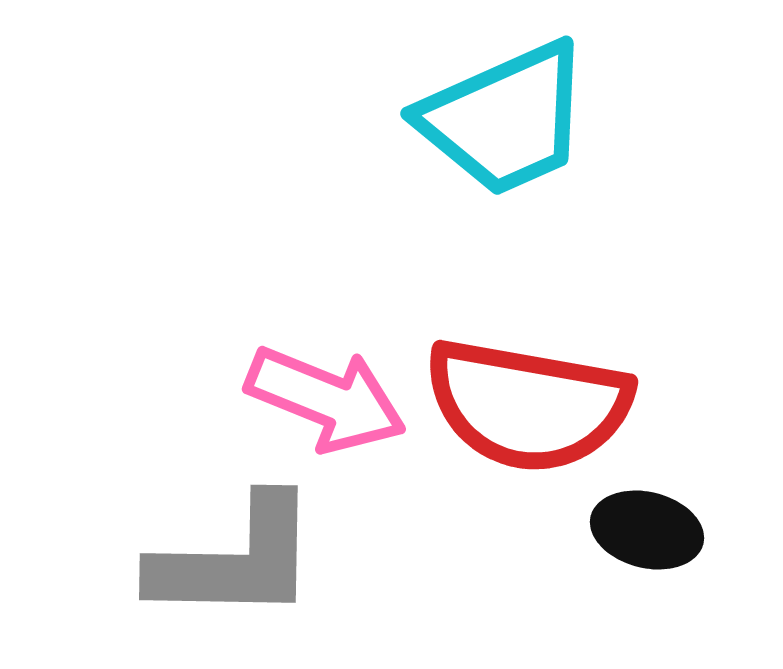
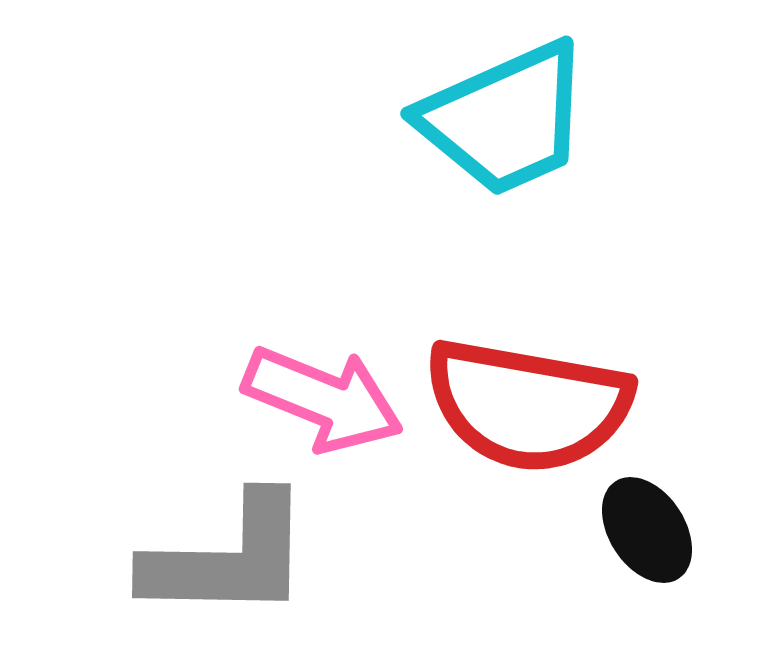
pink arrow: moved 3 px left
black ellipse: rotated 43 degrees clockwise
gray L-shape: moved 7 px left, 2 px up
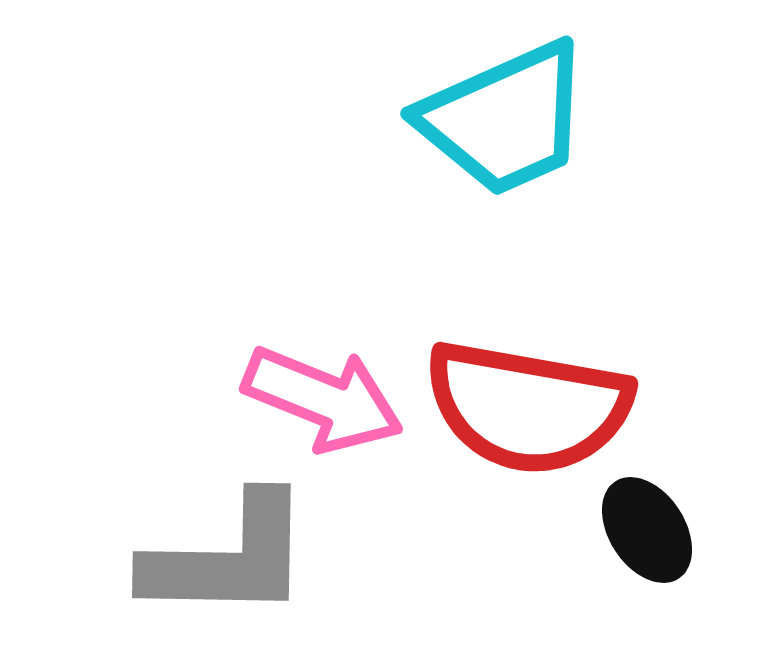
red semicircle: moved 2 px down
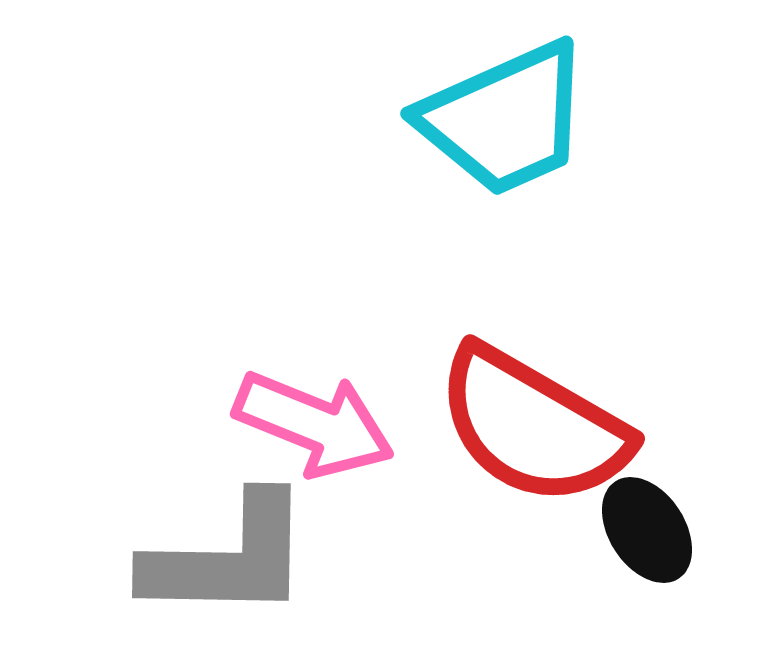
pink arrow: moved 9 px left, 25 px down
red semicircle: moved 5 px right, 19 px down; rotated 20 degrees clockwise
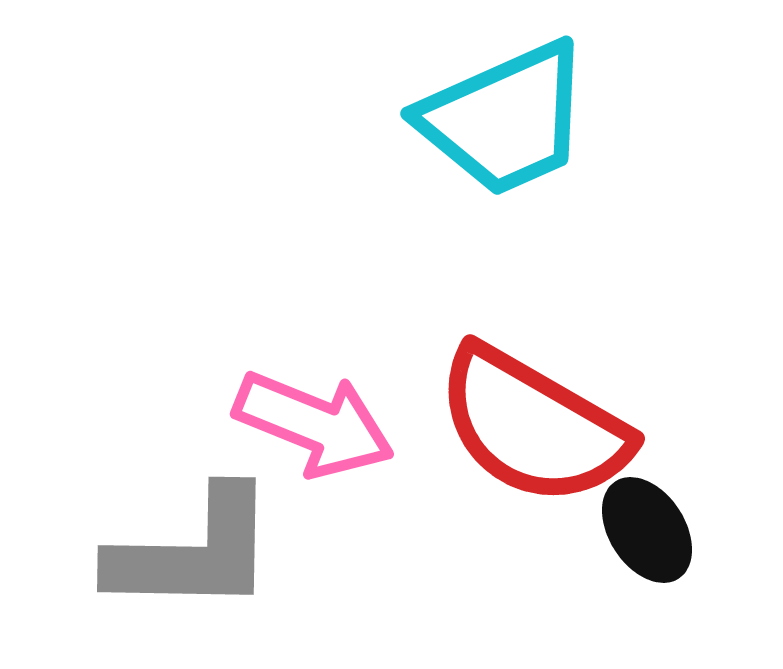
gray L-shape: moved 35 px left, 6 px up
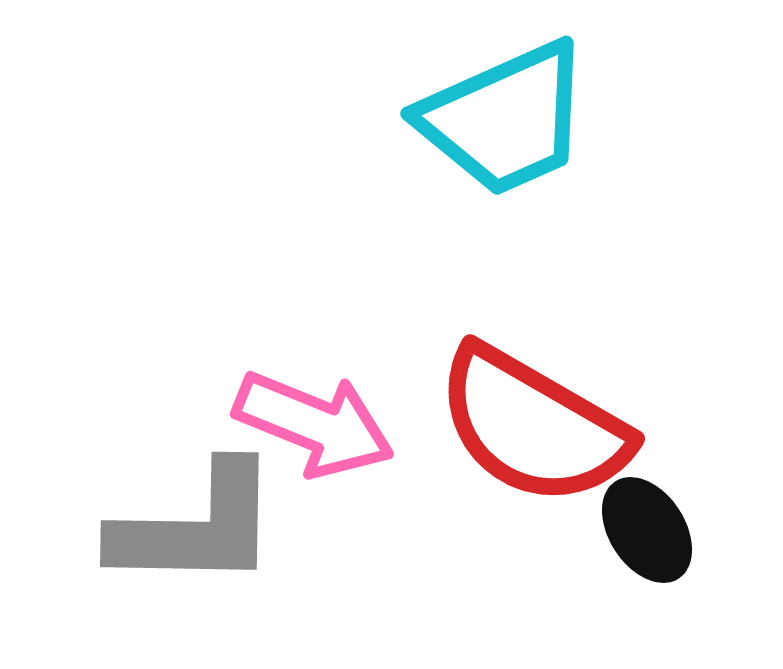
gray L-shape: moved 3 px right, 25 px up
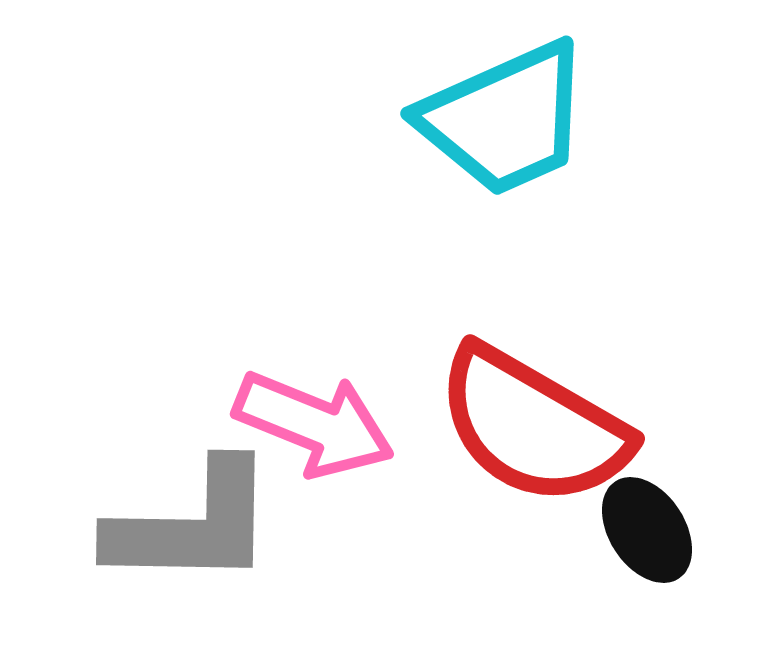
gray L-shape: moved 4 px left, 2 px up
